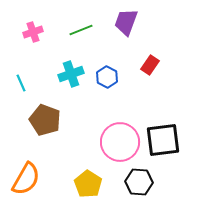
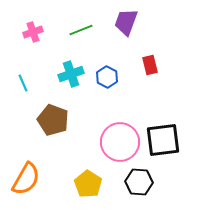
red rectangle: rotated 48 degrees counterclockwise
cyan line: moved 2 px right
brown pentagon: moved 8 px right
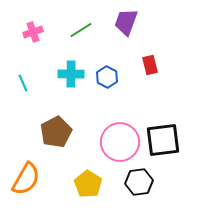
green line: rotated 10 degrees counterclockwise
cyan cross: rotated 20 degrees clockwise
brown pentagon: moved 3 px right, 12 px down; rotated 24 degrees clockwise
black hexagon: rotated 12 degrees counterclockwise
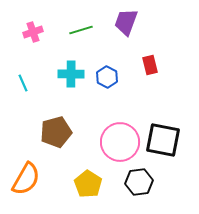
green line: rotated 15 degrees clockwise
brown pentagon: rotated 12 degrees clockwise
black square: rotated 18 degrees clockwise
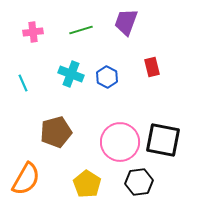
pink cross: rotated 12 degrees clockwise
red rectangle: moved 2 px right, 2 px down
cyan cross: rotated 20 degrees clockwise
yellow pentagon: moved 1 px left
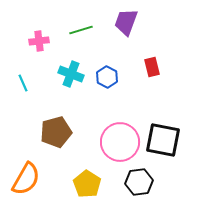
pink cross: moved 6 px right, 9 px down
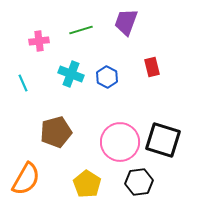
black square: rotated 6 degrees clockwise
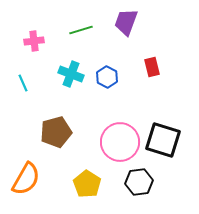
pink cross: moved 5 px left
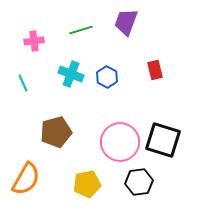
red rectangle: moved 3 px right, 3 px down
yellow pentagon: rotated 28 degrees clockwise
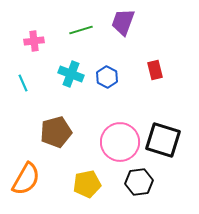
purple trapezoid: moved 3 px left
